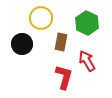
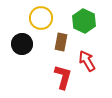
green hexagon: moved 3 px left, 2 px up
red L-shape: moved 1 px left
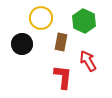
red arrow: moved 1 px right
red L-shape: rotated 10 degrees counterclockwise
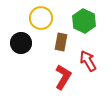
black circle: moved 1 px left, 1 px up
red L-shape: rotated 25 degrees clockwise
